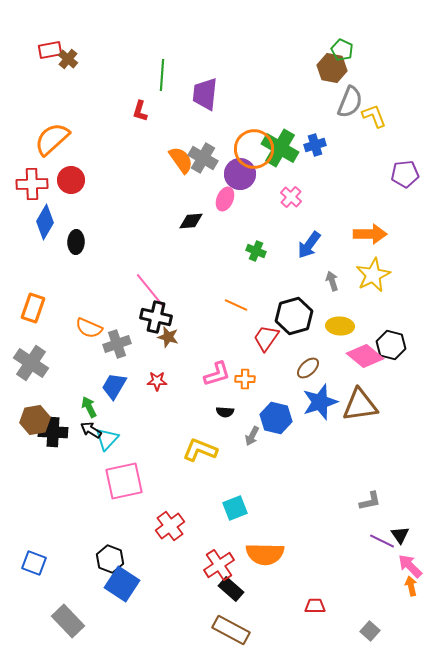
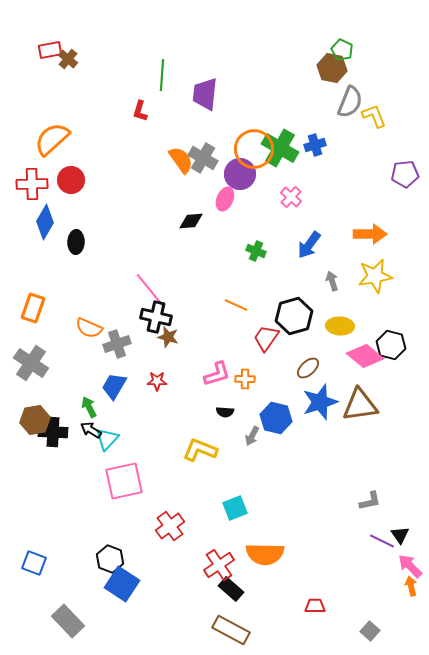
yellow star at (373, 275): moved 2 px right, 1 px down; rotated 16 degrees clockwise
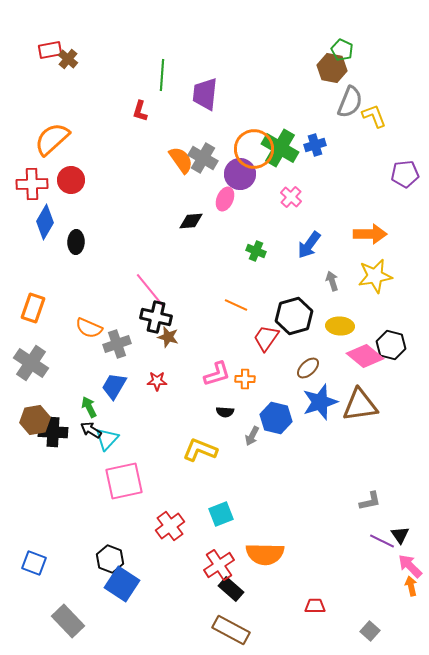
cyan square at (235, 508): moved 14 px left, 6 px down
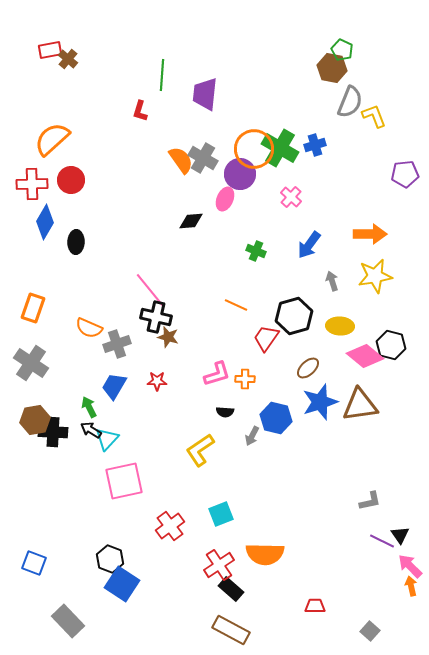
yellow L-shape at (200, 450): rotated 56 degrees counterclockwise
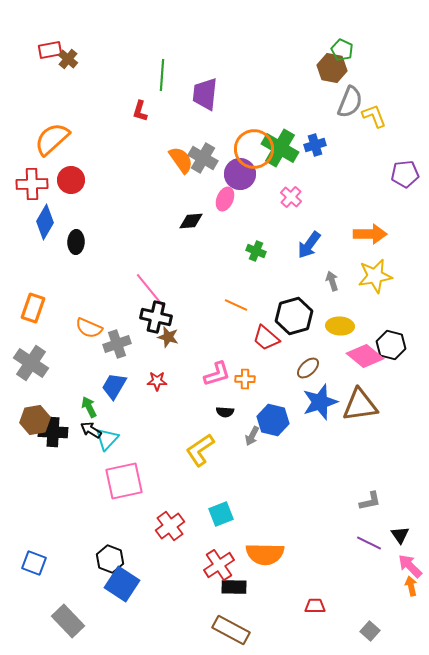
red trapezoid at (266, 338): rotated 84 degrees counterclockwise
blue hexagon at (276, 418): moved 3 px left, 2 px down
purple line at (382, 541): moved 13 px left, 2 px down
black rectangle at (231, 589): moved 3 px right, 2 px up; rotated 40 degrees counterclockwise
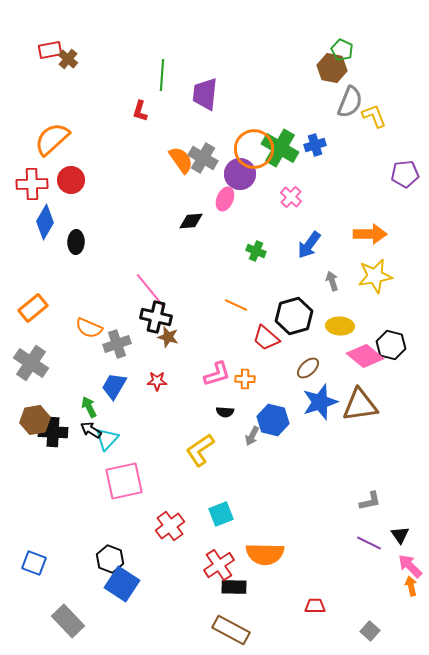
orange rectangle at (33, 308): rotated 32 degrees clockwise
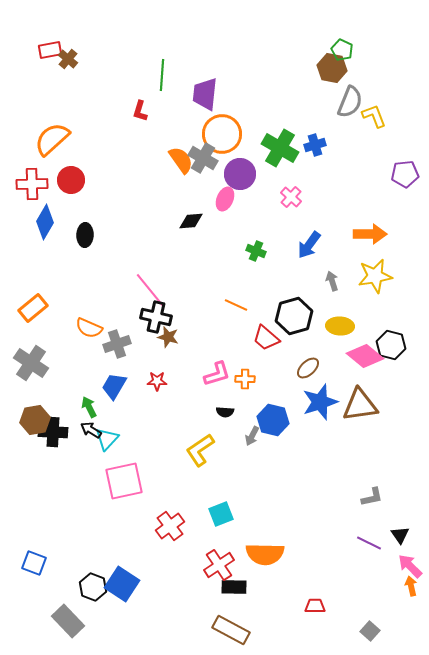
orange circle at (254, 149): moved 32 px left, 15 px up
black ellipse at (76, 242): moved 9 px right, 7 px up
gray L-shape at (370, 501): moved 2 px right, 4 px up
black hexagon at (110, 559): moved 17 px left, 28 px down
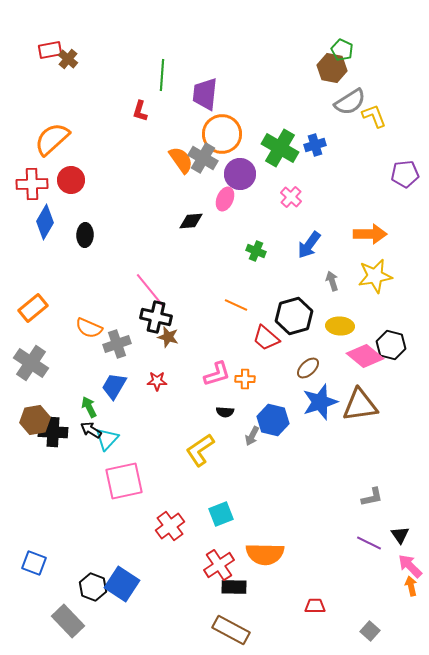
gray semicircle at (350, 102): rotated 36 degrees clockwise
